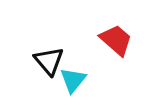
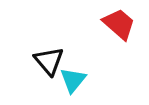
red trapezoid: moved 3 px right, 16 px up
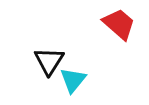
black triangle: rotated 12 degrees clockwise
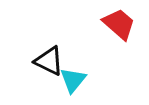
black triangle: rotated 36 degrees counterclockwise
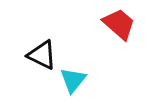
black triangle: moved 7 px left, 6 px up
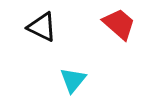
black triangle: moved 28 px up
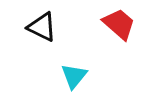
cyan triangle: moved 1 px right, 4 px up
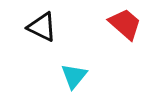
red trapezoid: moved 6 px right
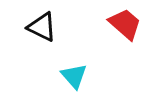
cyan triangle: rotated 20 degrees counterclockwise
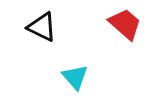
cyan triangle: moved 1 px right, 1 px down
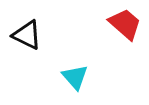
black triangle: moved 15 px left, 8 px down
